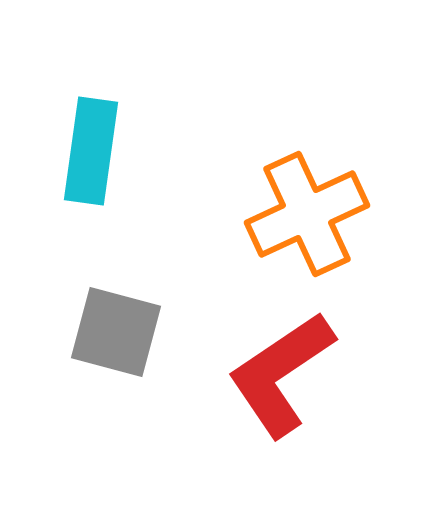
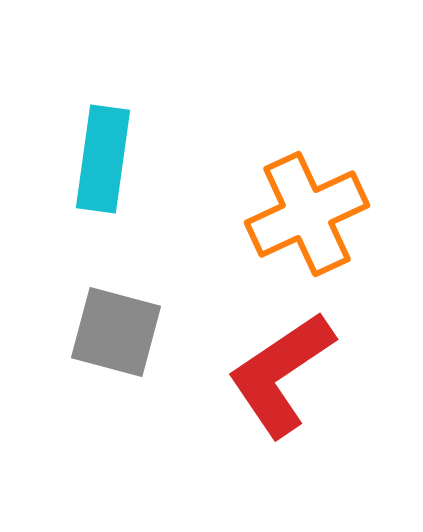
cyan rectangle: moved 12 px right, 8 px down
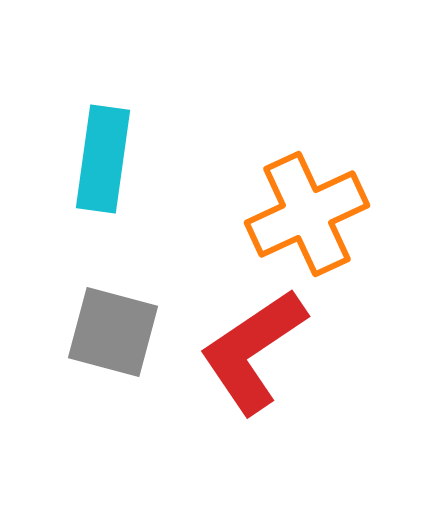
gray square: moved 3 px left
red L-shape: moved 28 px left, 23 px up
